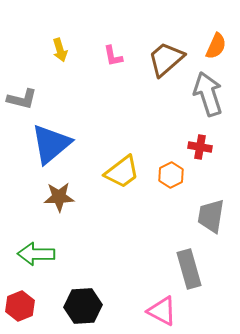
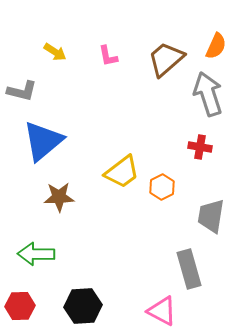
yellow arrow: moved 5 px left, 2 px down; rotated 40 degrees counterclockwise
pink L-shape: moved 5 px left
gray L-shape: moved 8 px up
blue triangle: moved 8 px left, 3 px up
orange hexagon: moved 9 px left, 12 px down
red hexagon: rotated 20 degrees clockwise
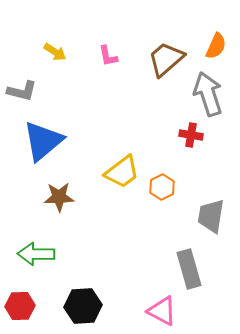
red cross: moved 9 px left, 12 px up
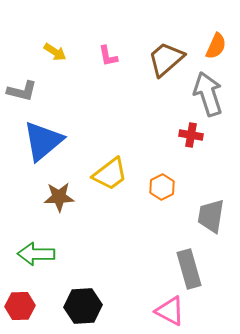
yellow trapezoid: moved 12 px left, 2 px down
pink triangle: moved 8 px right
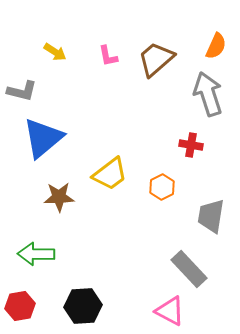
brown trapezoid: moved 10 px left
red cross: moved 10 px down
blue triangle: moved 3 px up
gray rectangle: rotated 27 degrees counterclockwise
red hexagon: rotated 8 degrees counterclockwise
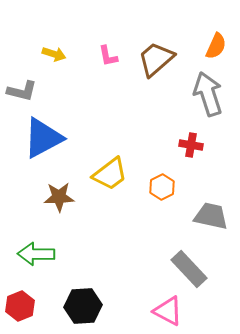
yellow arrow: moved 1 px left, 2 px down; rotated 15 degrees counterclockwise
blue triangle: rotated 12 degrees clockwise
gray trapezoid: rotated 93 degrees clockwise
red hexagon: rotated 12 degrees counterclockwise
pink triangle: moved 2 px left
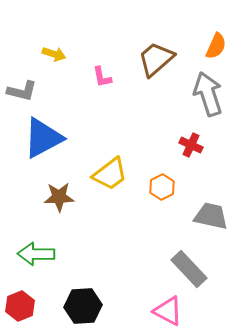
pink L-shape: moved 6 px left, 21 px down
red cross: rotated 15 degrees clockwise
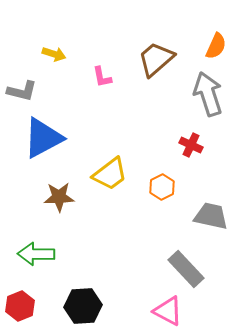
gray rectangle: moved 3 px left
